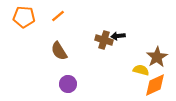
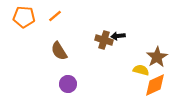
orange line: moved 3 px left
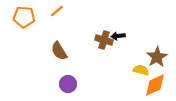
orange line: moved 2 px right, 5 px up
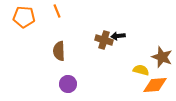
orange line: rotated 72 degrees counterclockwise
brown semicircle: rotated 30 degrees clockwise
brown star: moved 5 px right; rotated 20 degrees counterclockwise
orange diamond: rotated 20 degrees clockwise
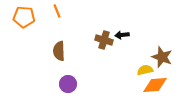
black arrow: moved 4 px right, 1 px up
yellow semicircle: moved 4 px right; rotated 28 degrees counterclockwise
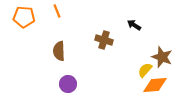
black arrow: moved 12 px right, 10 px up; rotated 40 degrees clockwise
yellow semicircle: rotated 35 degrees counterclockwise
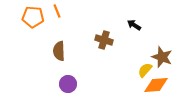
orange pentagon: moved 9 px right
orange diamond: moved 1 px right
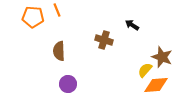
orange line: moved 1 px up
black arrow: moved 2 px left
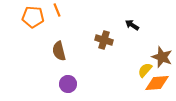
brown semicircle: rotated 12 degrees counterclockwise
orange diamond: moved 1 px right, 2 px up
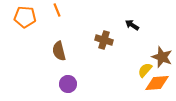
orange pentagon: moved 8 px left
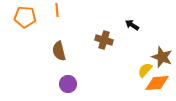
orange line: rotated 16 degrees clockwise
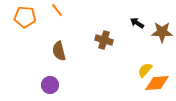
orange line: rotated 32 degrees counterclockwise
black arrow: moved 5 px right, 2 px up
brown star: moved 25 px up; rotated 20 degrees counterclockwise
purple circle: moved 18 px left, 1 px down
